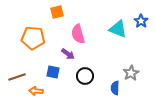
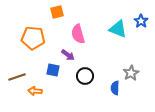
purple arrow: moved 1 px down
blue square: moved 2 px up
orange arrow: moved 1 px left
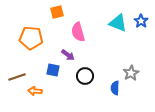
cyan triangle: moved 6 px up
pink semicircle: moved 2 px up
orange pentagon: moved 2 px left
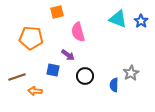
cyan triangle: moved 4 px up
blue semicircle: moved 1 px left, 3 px up
